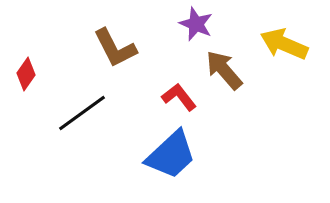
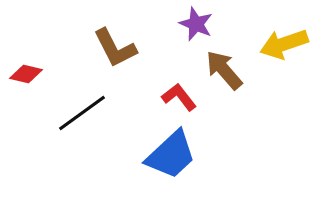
yellow arrow: rotated 42 degrees counterclockwise
red diamond: rotated 68 degrees clockwise
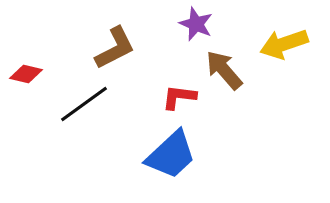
brown L-shape: rotated 90 degrees counterclockwise
red L-shape: rotated 45 degrees counterclockwise
black line: moved 2 px right, 9 px up
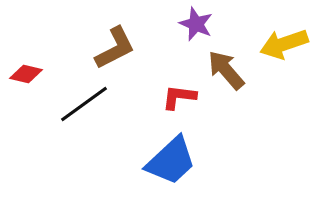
brown arrow: moved 2 px right
blue trapezoid: moved 6 px down
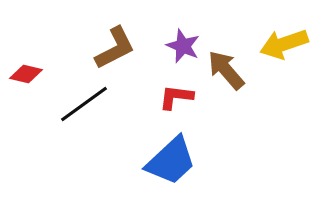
purple star: moved 13 px left, 22 px down
red L-shape: moved 3 px left
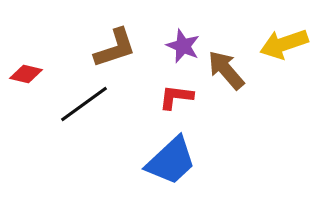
brown L-shape: rotated 9 degrees clockwise
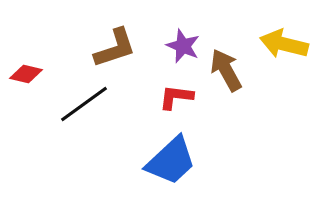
yellow arrow: rotated 33 degrees clockwise
brown arrow: rotated 12 degrees clockwise
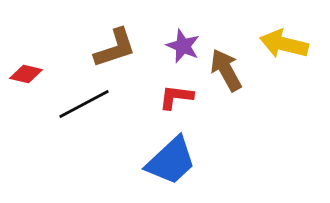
black line: rotated 8 degrees clockwise
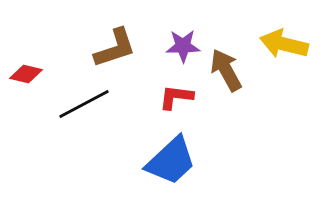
purple star: rotated 24 degrees counterclockwise
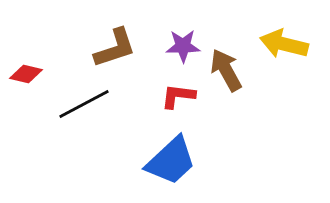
red L-shape: moved 2 px right, 1 px up
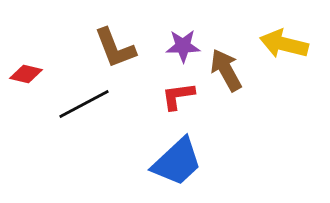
brown L-shape: rotated 87 degrees clockwise
red L-shape: rotated 15 degrees counterclockwise
blue trapezoid: moved 6 px right, 1 px down
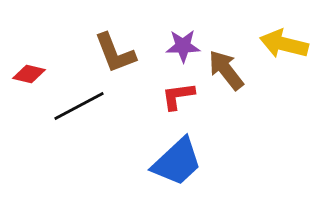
brown L-shape: moved 5 px down
brown arrow: rotated 9 degrees counterclockwise
red diamond: moved 3 px right
black line: moved 5 px left, 2 px down
